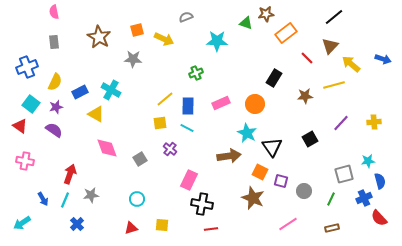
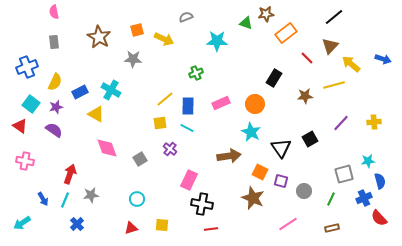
cyan star at (247, 133): moved 4 px right, 1 px up
black triangle at (272, 147): moved 9 px right, 1 px down
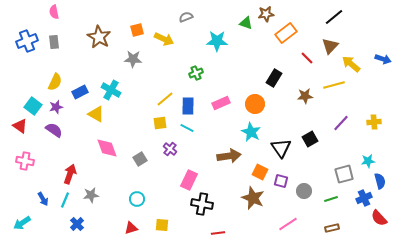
blue cross at (27, 67): moved 26 px up
cyan square at (31, 104): moved 2 px right, 2 px down
green line at (331, 199): rotated 48 degrees clockwise
red line at (211, 229): moved 7 px right, 4 px down
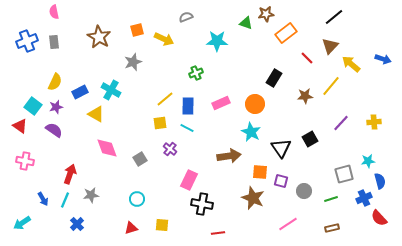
gray star at (133, 59): moved 3 px down; rotated 24 degrees counterclockwise
yellow line at (334, 85): moved 3 px left, 1 px down; rotated 35 degrees counterclockwise
orange square at (260, 172): rotated 21 degrees counterclockwise
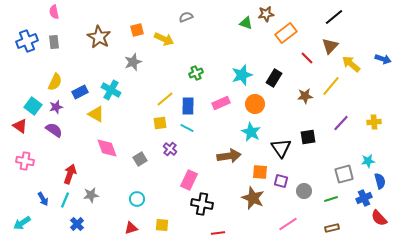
cyan star at (217, 41): moved 25 px right, 34 px down; rotated 20 degrees counterclockwise
black square at (310, 139): moved 2 px left, 2 px up; rotated 21 degrees clockwise
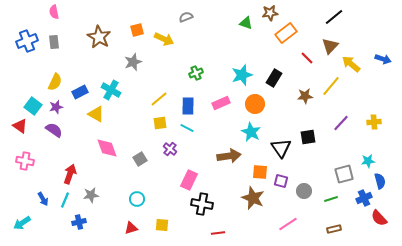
brown star at (266, 14): moved 4 px right, 1 px up
yellow line at (165, 99): moved 6 px left
blue cross at (77, 224): moved 2 px right, 2 px up; rotated 32 degrees clockwise
brown rectangle at (332, 228): moved 2 px right, 1 px down
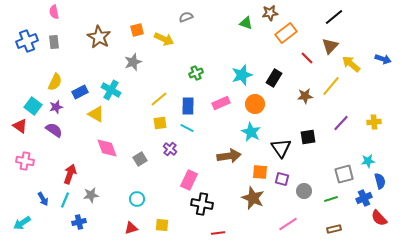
purple square at (281, 181): moved 1 px right, 2 px up
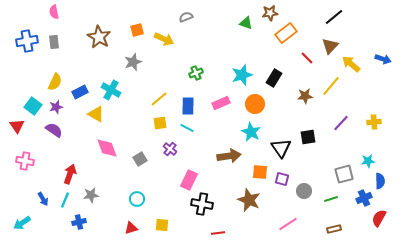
blue cross at (27, 41): rotated 10 degrees clockwise
red triangle at (20, 126): moved 3 px left; rotated 21 degrees clockwise
blue semicircle at (380, 181): rotated 14 degrees clockwise
brown star at (253, 198): moved 4 px left, 2 px down
red semicircle at (379, 218): rotated 72 degrees clockwise
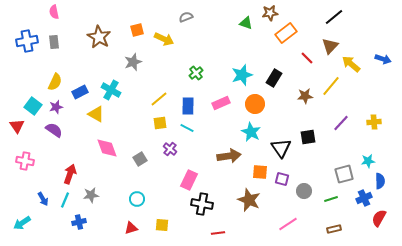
green cross at (196, 73): rotated 16 degrees counterclockwise
